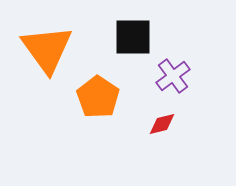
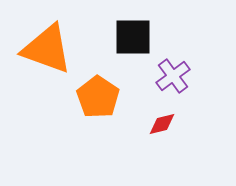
orange triangle: rotated 34 degrees counterclockwise
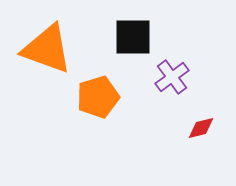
purple cross: moved 1 px left, 1 px down
orange pentagon: rotated 21 degrees clockwise
red diamond: moved 39 px right, 4 px down
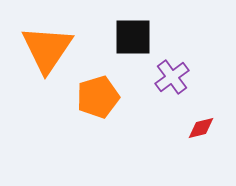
orange triangle: rotated 44 degrees clockwise
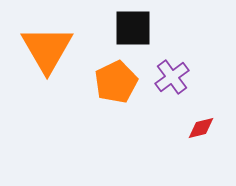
black square: moved 9 px up
orange triangle: rotated 4 degrees counterclockwise
orange pentagon: moved 18 px right, 15 px up; rotated 9 degrees counterclockwise
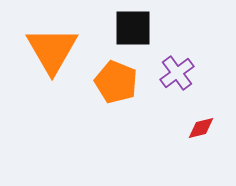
orange triangle: moved 5 px right, 1 px down
purple cross: moved 5 px right, 4 px up
orange pentagon: rotated 24 degrees counterclockwise
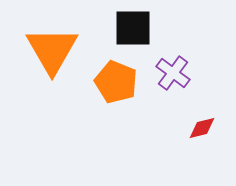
purple cross: moved 4 px left; rotated 16 degrees counterclockwise
red diamond: moved 1 px right
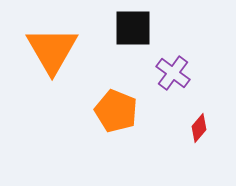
orange pentagon: moved 29 px down
red diamond: moved 3 px left; rotated 36 degrees counterclockwise
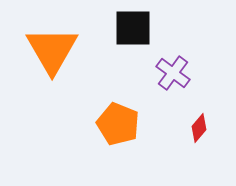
orange pentagon: moved 2 px right, 13 px down
